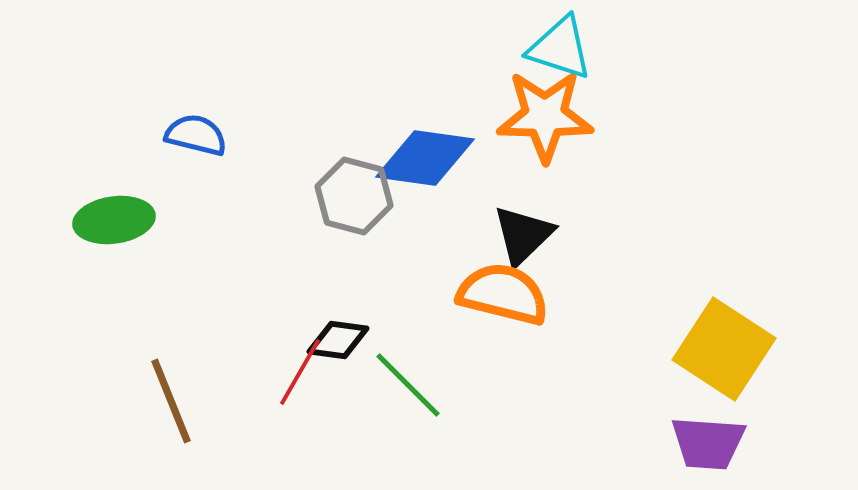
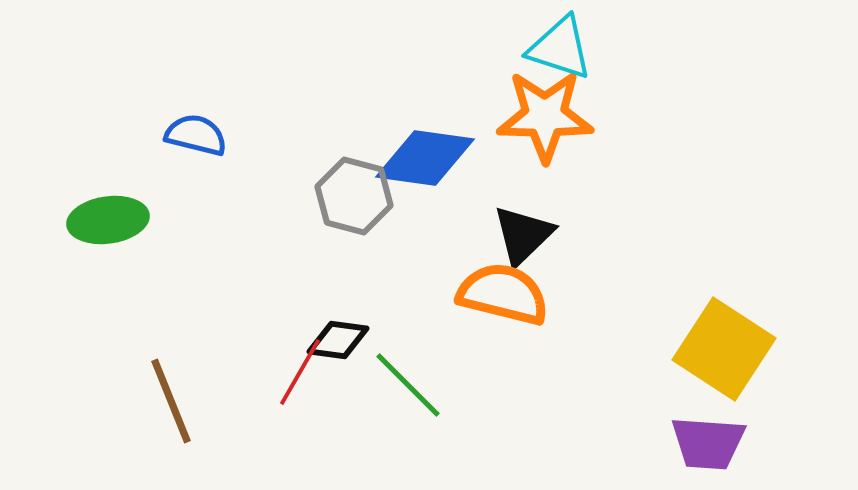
green ellipse: moved 6 px left
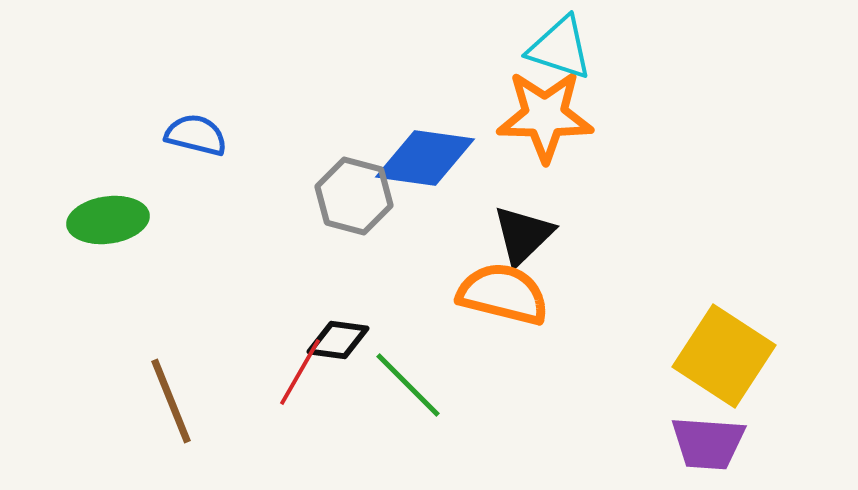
yellow square: moved 7 px down
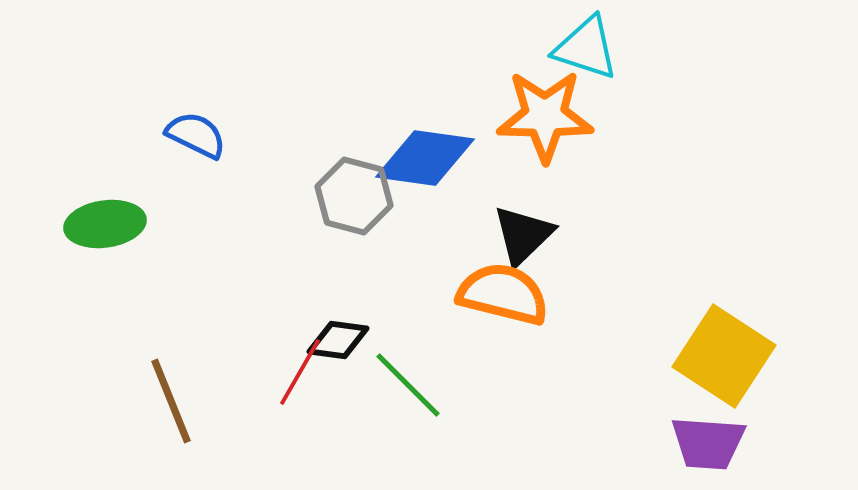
cyan triangle: moved 26 px right
blue semicircle: rotated 12 degrees clockwise
green ellipse: moved 3 px left, 4 px down
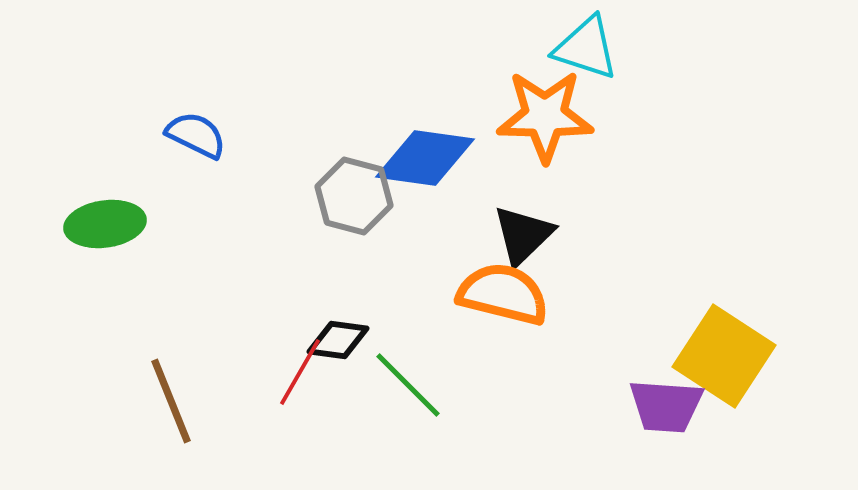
purple trapezoid: moved 42 px left, 37 px up
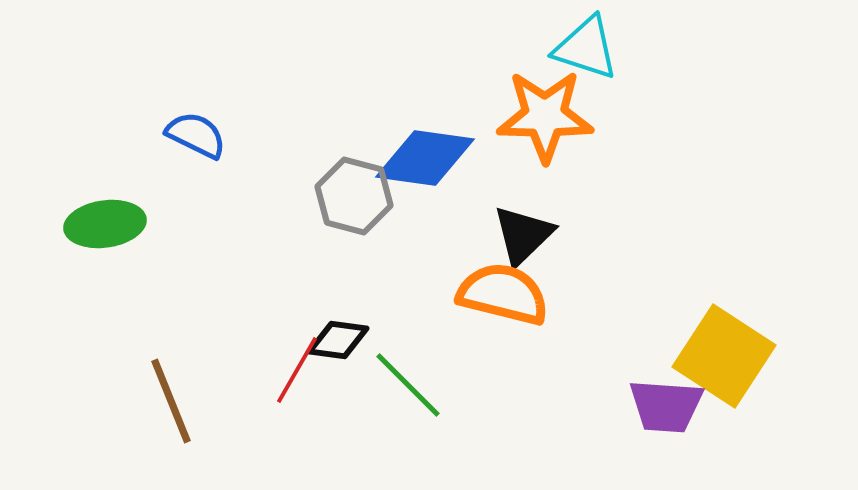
red line: moved 3 px left, 2 px up
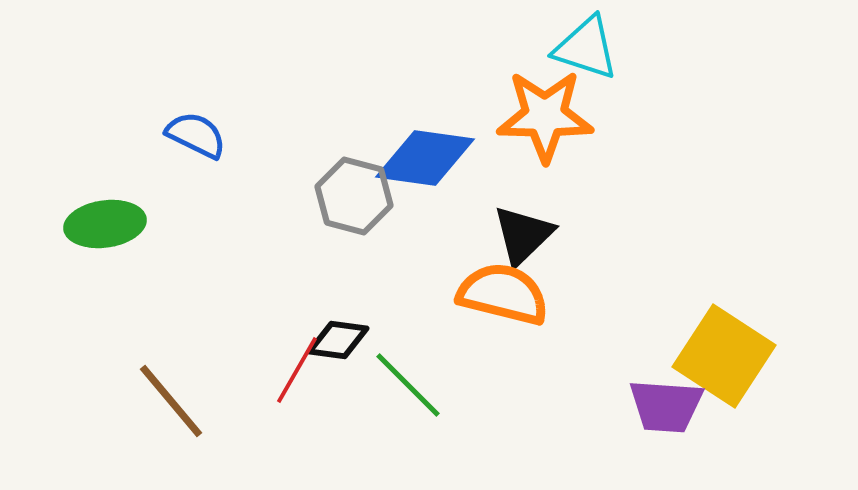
brown line: rotated 18 degrees counterclockwise
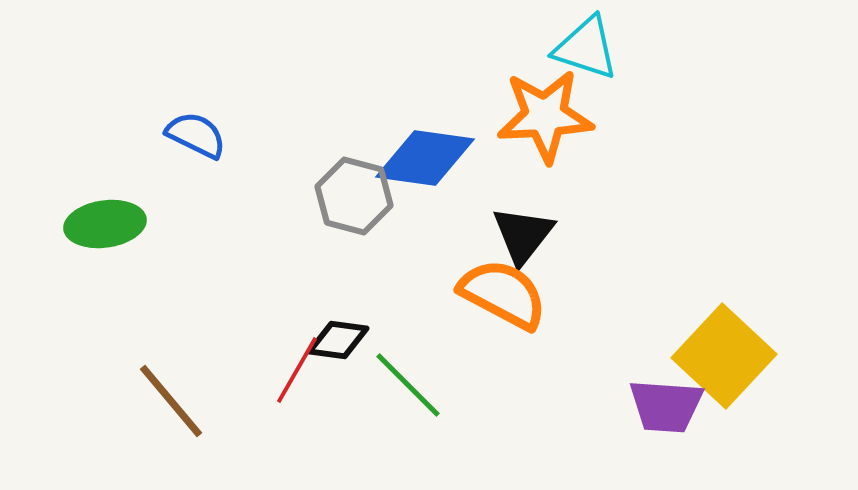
orange star: rotated 4 degrees counterclockwise
black triangle: rotated 8 degrees counterclockwise
orange semicircle: rotated 14 degrees clockwise
yellow square: rotated 10 degrees clockwise
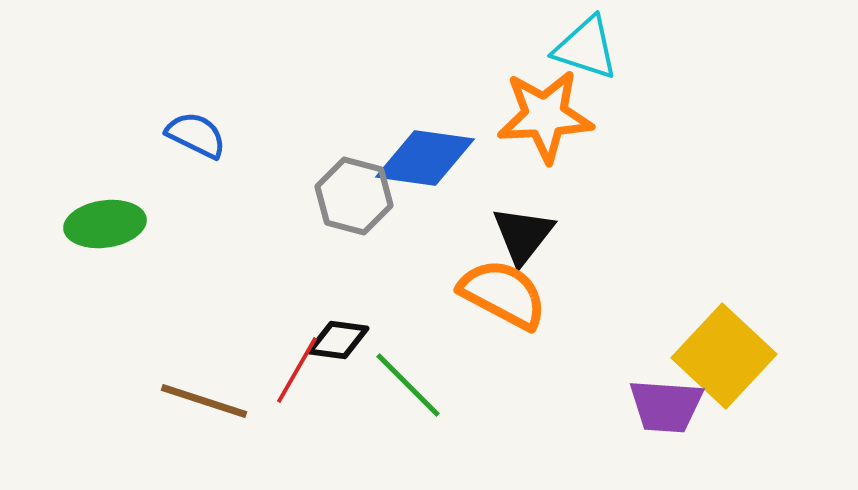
brown line: moved 33 px right; rotated 32 degrees counterclockwise
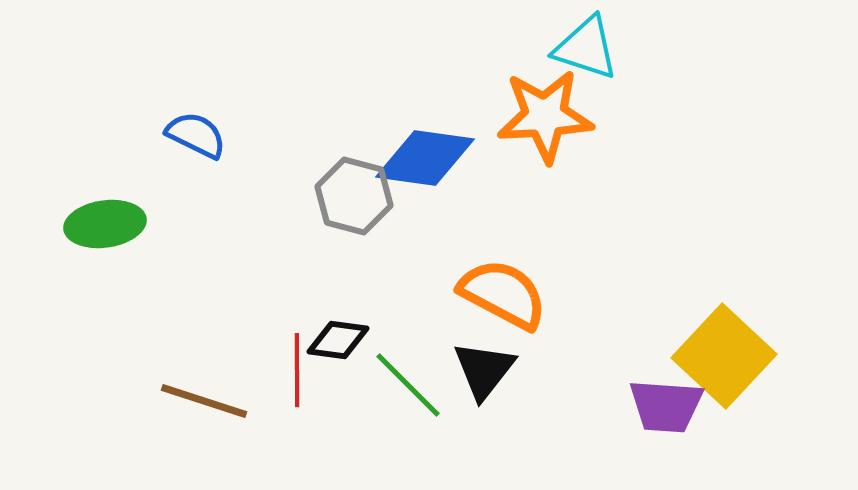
black triangle: moved 39 px left, 135 px down
red line: rotated 30 degrees counterclockwise
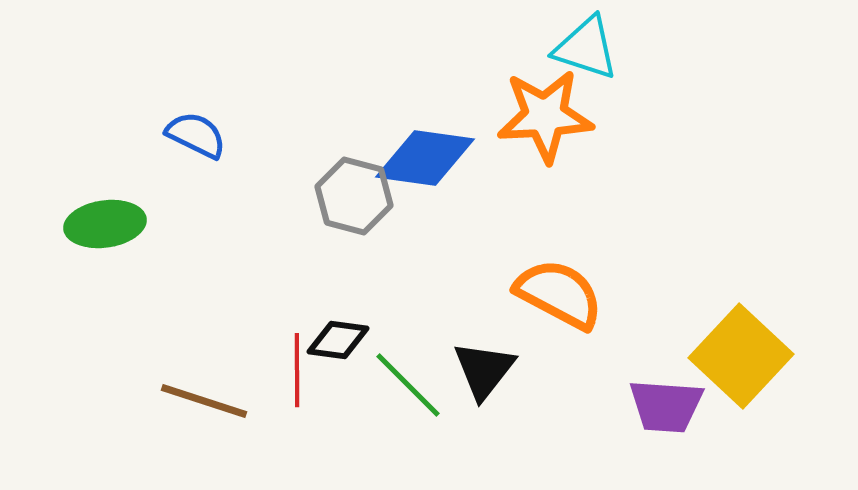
orange semicircle: moved 56 px right
yellow square: moved 17 px right
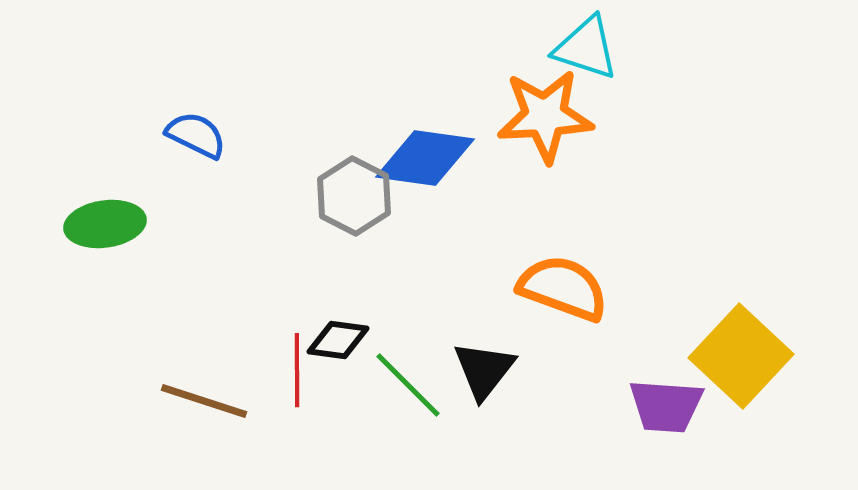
gray hexagon: rotated 12 degrees clockwise
orange semicircle: moved 4 px right, 6 px up; rotated 8 degrees counterclockwise
